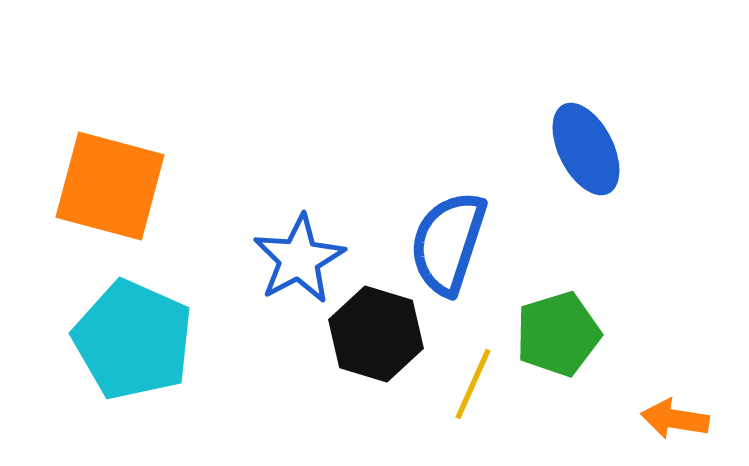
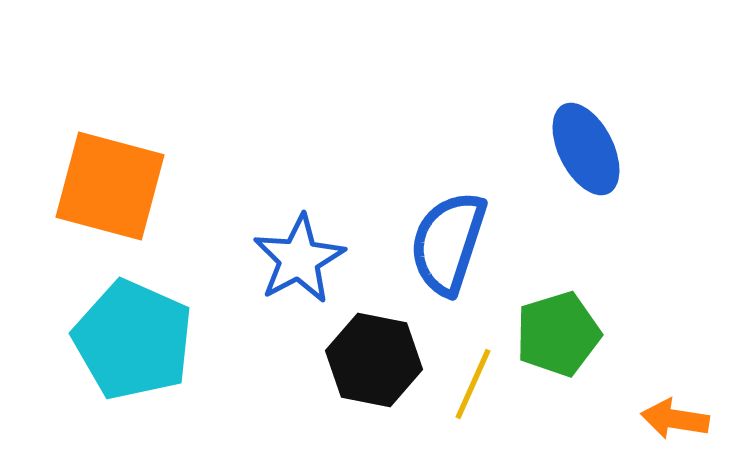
black hexagon: moved 2 px left, 26 px down; rotated 6 degrees counterclockwise
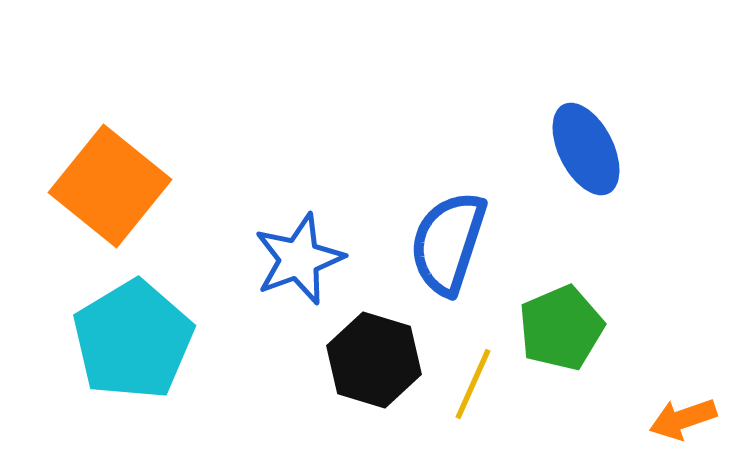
orange square: rotated 24 degrees clockwise
blue star: rotated 8 degrees clockwise
green pentagon: moved 3 px right, 6 px up; rotated 6 degrees counterclockwise
cyan pentagon: rotated 17 degrees clockwise
black hexagon: rotated 6 degrees clockwise
orange arrow: moved 8 px right; rotated 28 degrees counterclockwise
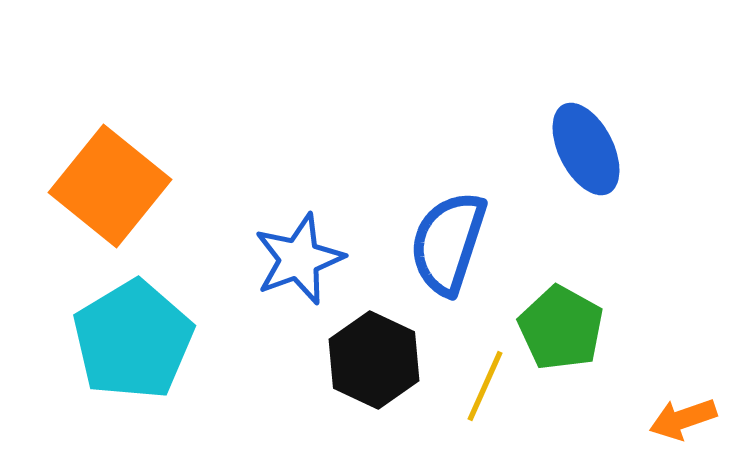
green pentagon: rotated 20 degrees counterclockwise
black hexagon: rotated 8 degrees clockwise
yellow line: moved 12 px right, 2 px down
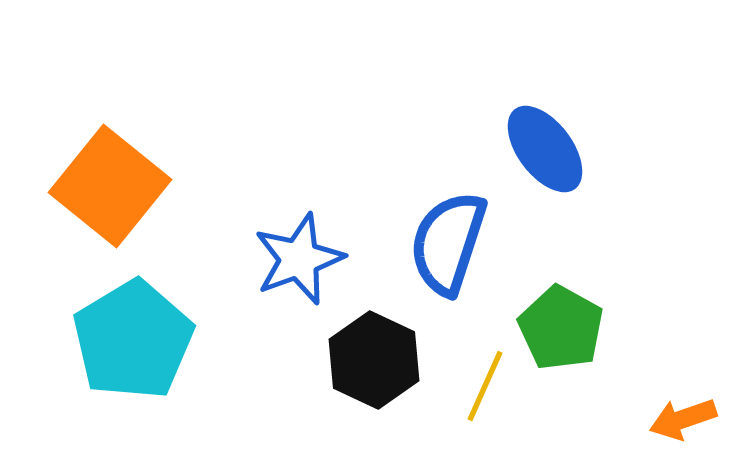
blue ellipse: moved 41 px left; rotated 10 degrees counterclockwise
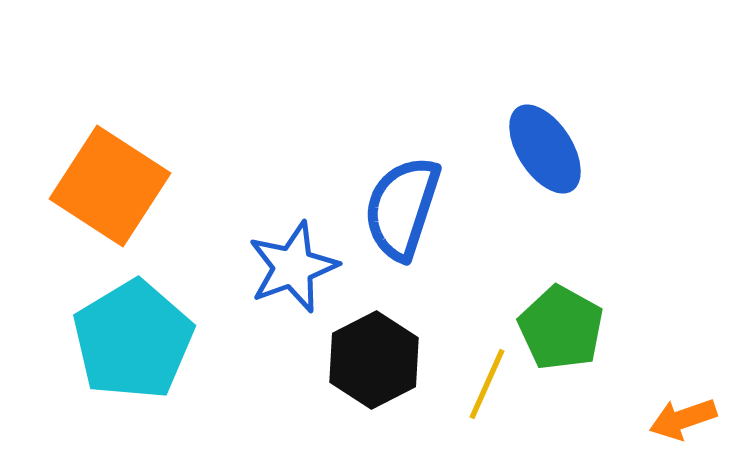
blue ellipse: rotated 4 degrees clockwise
orange square: rotated 6 degrees counterclockwise
blue semicircle: moved 46 px left, 35 px up
blue star: moved 6 px left, 8 px down
black hexagon: rotated 8 degrees clockwise
yellow line: moved 2 px right, 2 px up
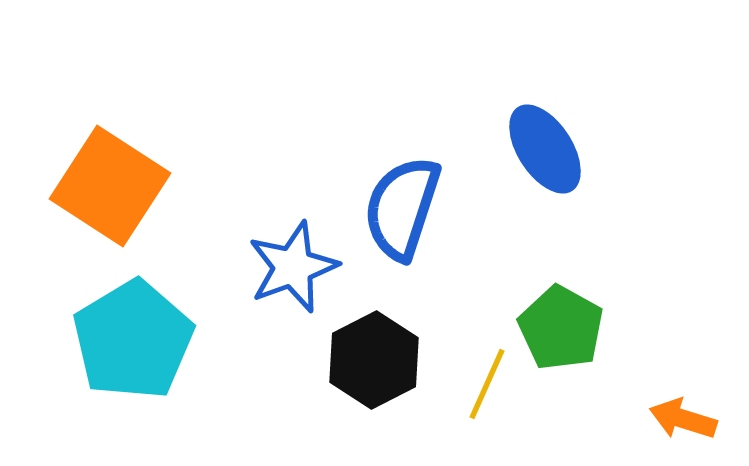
orange arrow: rotated 36 degrees clockwise
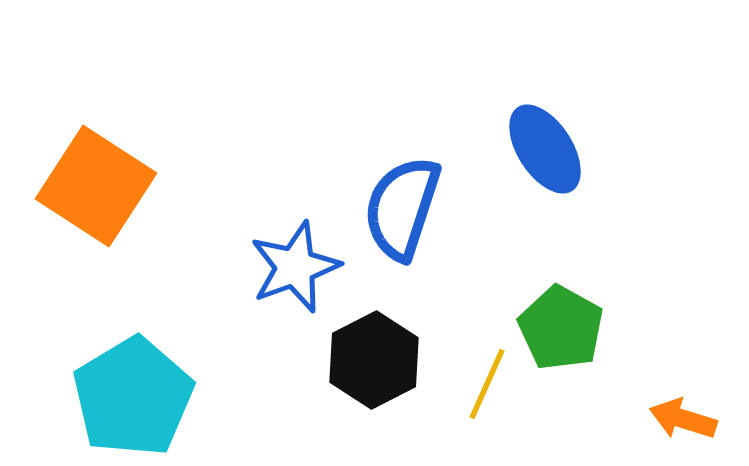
orange square: moved 14 px left
blue star: moved 2 px right
cyan pentagon: moved 57 px down
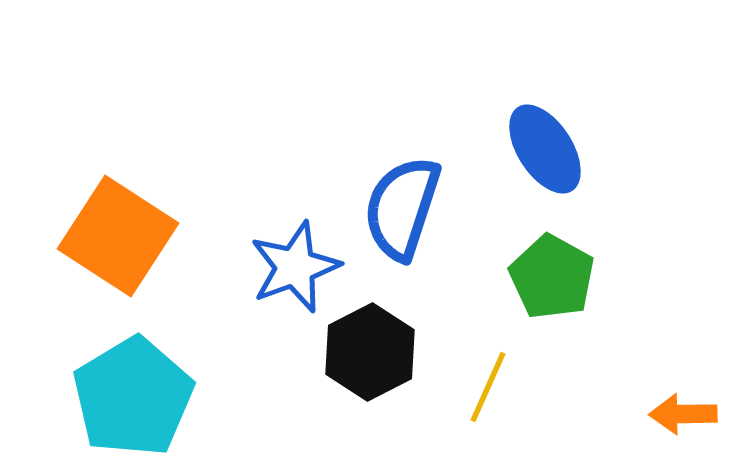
orange square: moved 22 px right, 50 px down
green pentagon: moved 9 px left, 51 px up
black hexagon: moved 4 px left, 8 px up
yellow line: moved 1 px right, 3 px down
orange arrow: moved 5 px up; rotated 18 degrees counterclockwise
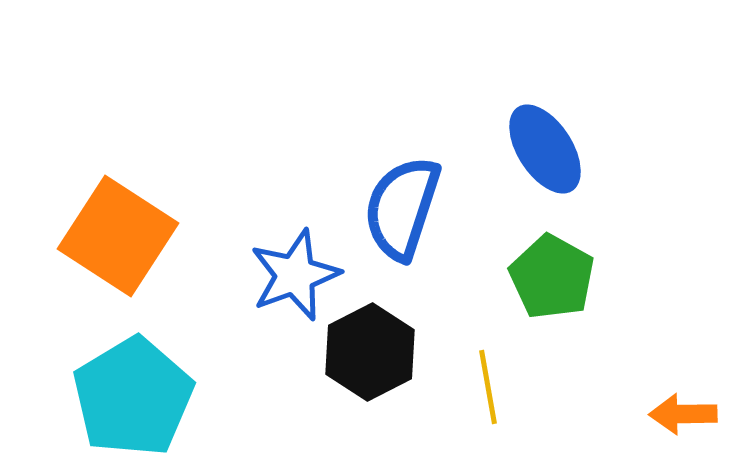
blue star: moved 8 px down
yellow line: rotated 34 degrees counterclockwise
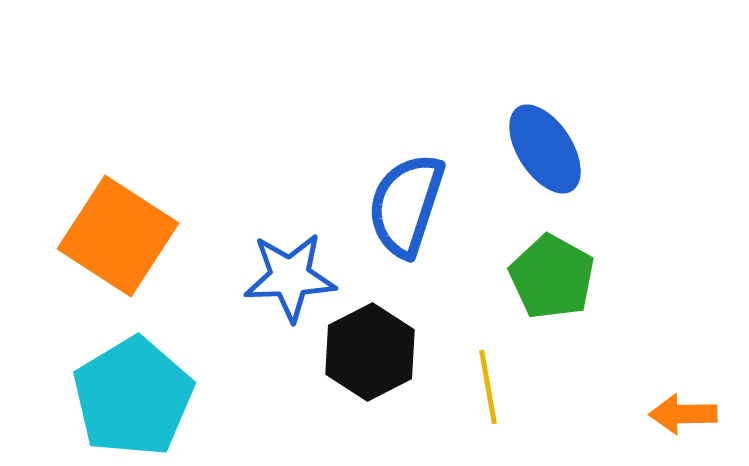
blue semicircle: moved 4 px right, 3 px up
blue star: moved 5 px left, 2 px down; rotated 18 degrees clockwise
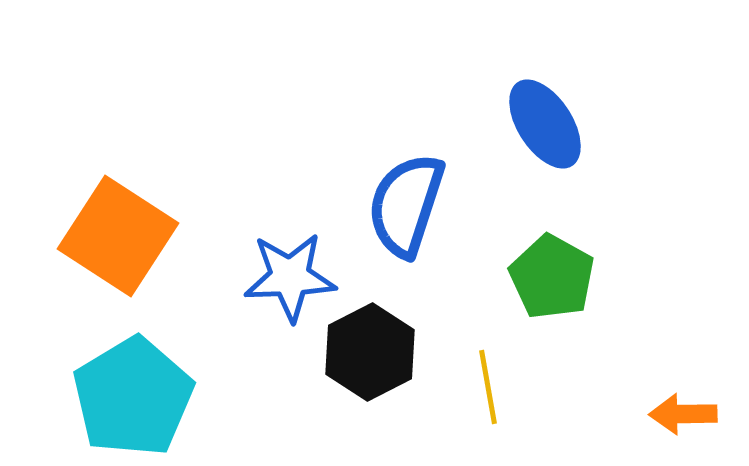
blue ellipse: moved 25 px up
